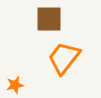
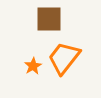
orange star: moved 18 px right, 19 px up; rotated 18 degrees counterclockwise
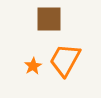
orange trapezoid: moved 1 px right, 2 px down; rotated 9 degrees counterclockwise
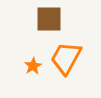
orange trapezoid: moved 1 px right, 2 px up
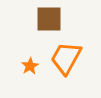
orange star: moved 3 px left
